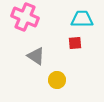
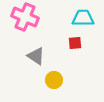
cyan trapezoid: moved 1 px right, 1 px up
yellow circle: moved 3 px left
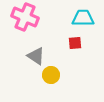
yellow circle: moved 3 px left, 5 px up
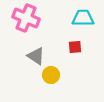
pink cross: moved 1 px right, 1 px down
red square: moved 4 px down
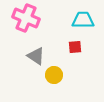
cyan trapezoid: moved 2 px down
yellow circle: moved 3 px right
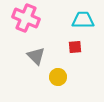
gray triangle: rotated 12 degrees clockwise
yellow circle: moved 4 px right, 2 px down
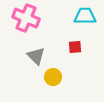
cyan trapezoid: moved 2 px right, 4 px up
yellow circle: moved 5 px left
